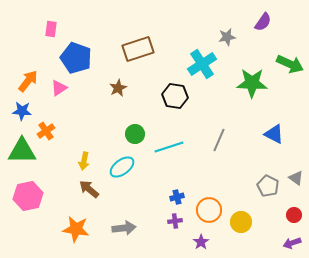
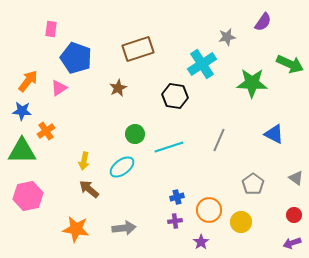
gray pentagon: moved 15 px left, 2 px up; rotated 10 degrees clockwise
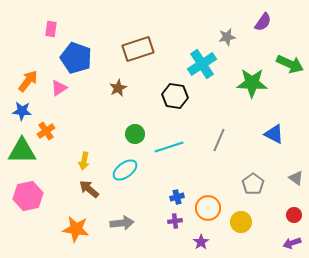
cyan ellipse: moved 3 px right, 3 px down
orange circle: moved 1 px left, 2 px up
gray arrow: moved 2 px left, 5 px up
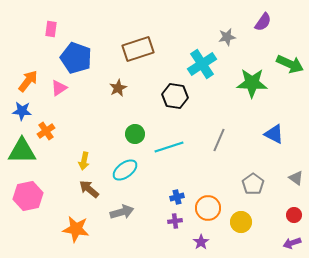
gray arrow: moved 11 px up; rotated 10 degrees counterclockwise
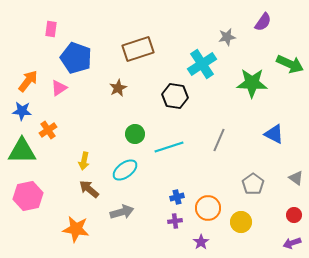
orange cross: moved 2 px right, 1 px up
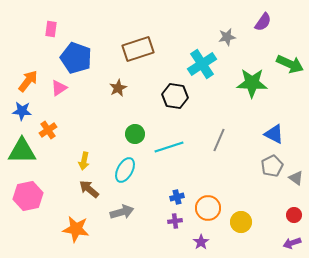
cyan ellipse: rotated 25 degrees counterclockwise
gray pentagon: moved 19 px right, 18 px up; rotated 10 degrees clockwise
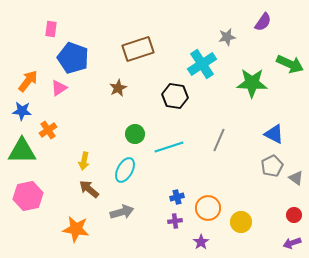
blue pentagon: moved 3 px left
